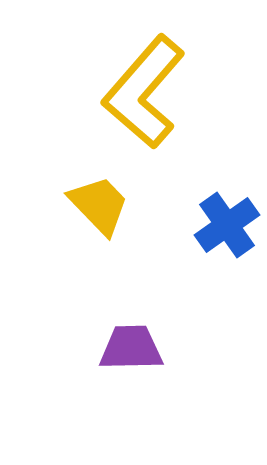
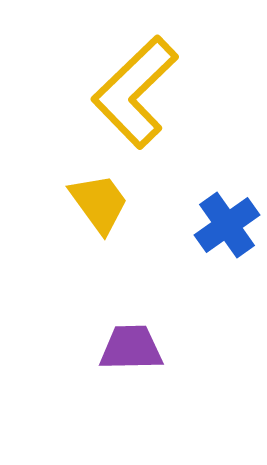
yellow L-shape: moved 9 px left; rotated 5 degrees clockwise
yellow trapezoid: moved 2 px up; rotated 8 degrees clockwise
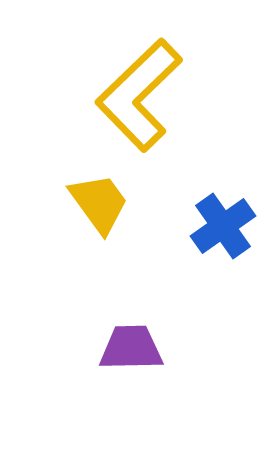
yellow L-shape: moved 4 px right, 3 px down
blue cross: moved 4 px left, 1 px down
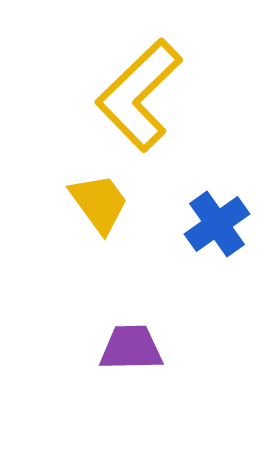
blue cross: moved 6 px left, 2 px up
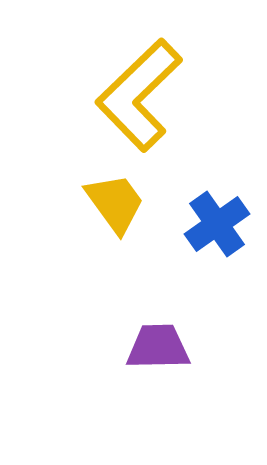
yellow trapezoid: moved 16 px right
purple trapezoid: moved 27 px right, 1 px up
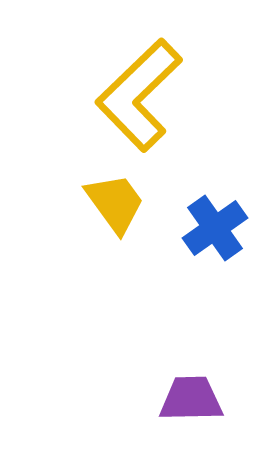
blue cross: moved 2 px left, 4 px down
purple trapezoid: moved 33 px right, 52 px down
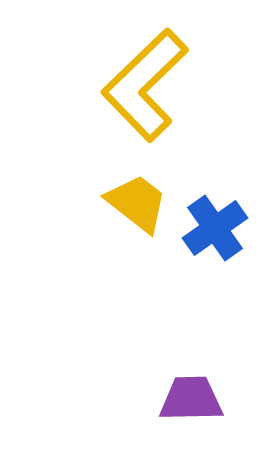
yellow L-shape: moved 6 px right, 10 px up
yellow trapezoid: moved 22 px right; rotated 16 degrees counterclockwise
